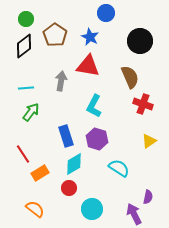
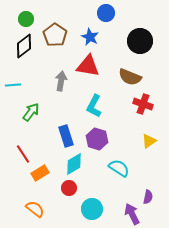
brown semicircle: rotated 135 degrees clockwise
cyan line: moved 13 px left, 3 px up
purple arrow: moved 2 px left
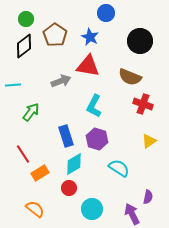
gray arrow: rotated 60 degrees clockwise
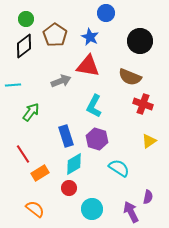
purple arrow: moved 1 px left, 2 px up
